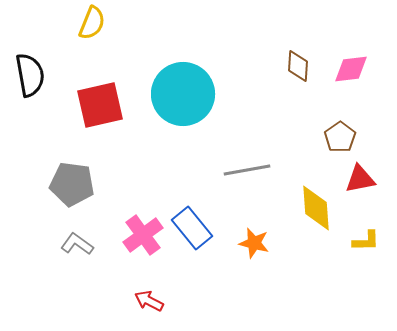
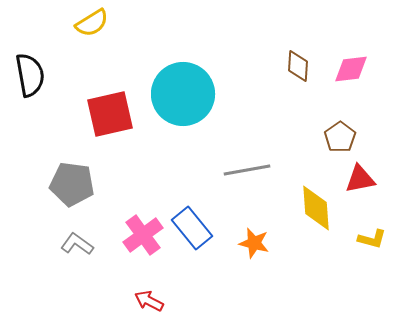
yellow semicircle: rotated 36 degrees clockwise
red square: moved 10 px right, 9 px down
yellow L-shape: moved 6 px right, 2 px up; rotated 16 degrees clockwise
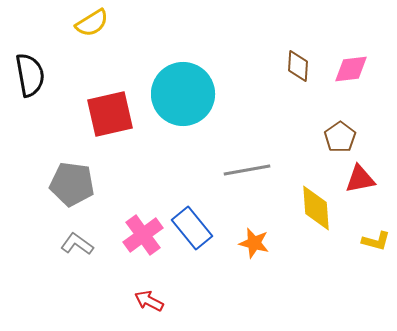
yellow L-shape: moved 4 px right, 2 px down
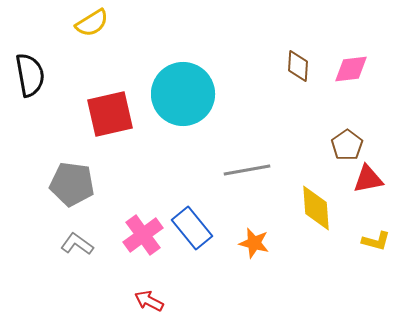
brown pentagon: moved 7 px right, 8 px down
red triangle: moved 8 px right
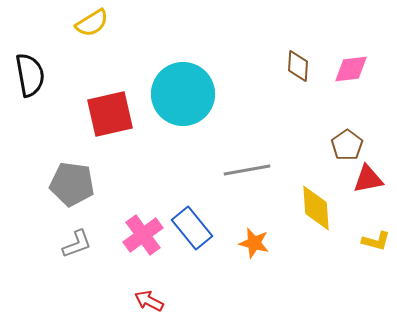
gray L-shape: rotated 124 degrees clockwise
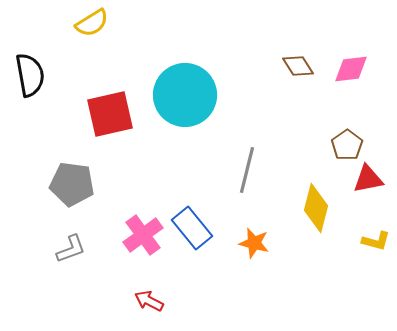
brown diamond: rotated 36 degrees counterclockwise
cyan circle: moved 2 px right, 1 px down
gray line: rotated 66 degrees counterclockwise
yellow diamond: rotated 18 degrees clockwise
gray L-shape: moved 6 px left, 5 px down
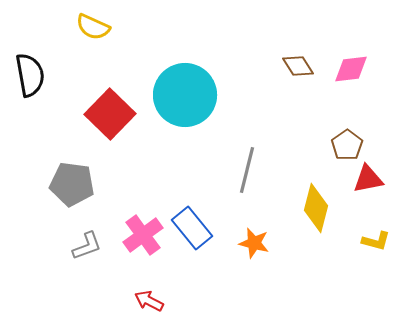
yellow semicircle: moved 1 px right, 4 px down; rotated 56 degrees clockwise
red square: rotated 33 degrees counterclockwise
gray L-shape: moved 16 px right, 3 px up
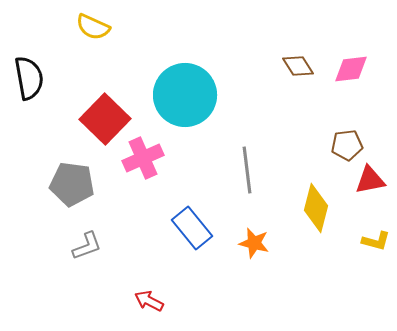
black semicircle: moved 1 px left, 3 px down
red square: moved 5 px left, 5 px down
brown pentagon: rotated 28 degrees clockwise
gray line: rotated 21 degrees counterclockwise
red triangle: moved 2 px right, 1 px down
pink cross: moved 77 px up; rotated 12 degrees clockwise
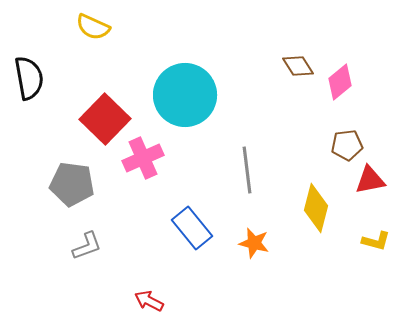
pink diamond: moved 11 px left, 13 px down; rotated 33 degrees counterclockwise
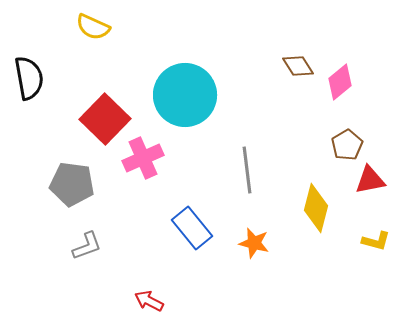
brown pentagon: rotated 24 degrees counterclockwise
